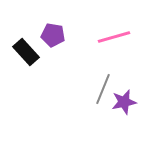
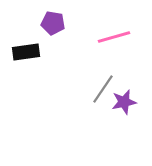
purple pentagon: moved 12 px up
black rectangle: rotated 56 degrees counterclockwise
gray line: rotated 12 degrees clockwise
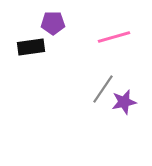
purple pentagon: rotated 10 degrees counterclockwise
black rectangle: moved 5 px right, 5 px up
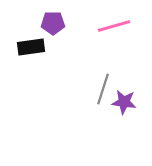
pink line: moved 11 px up
gray line: rotated 16 degrees counterclockwise
purple star: rotated 20 degrees clockwise
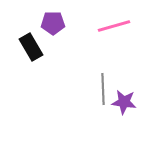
black rectangle: rotated 68 degrees clockwise
gray line: rotated 20 degrees counterclockwise
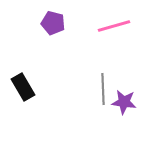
purple pentagon: rotated 15 degrees clockwise
black rectangle: moved 8 px left, 40 px down
